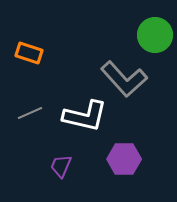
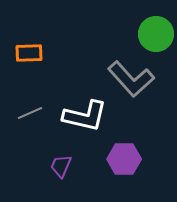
green circle: moved 1 px right, 1 px up
orange rectangle: rotated 20 degrees counterclockwise
gray L-shape: moved 7 px right
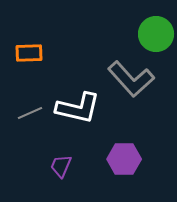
white L-shape: moved 7 px left, 8 px up
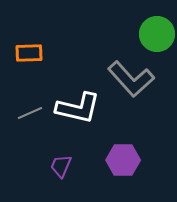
green circle: moved 1 px right
purple hexagon: moved 1 px left, 1 px down
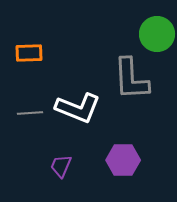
gray L-shape: rotated 39 degrees clockwise
white L-shape: rotated 9 degrees clockwise
gray line: rotated 20 degrees clockwise
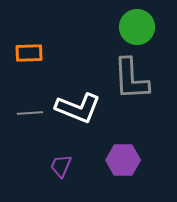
green circle: moved 20 px left, 7 px up
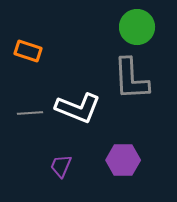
orange rectangle: moved 1 px left, 2 px up; rotated 20 degrees clockwise
